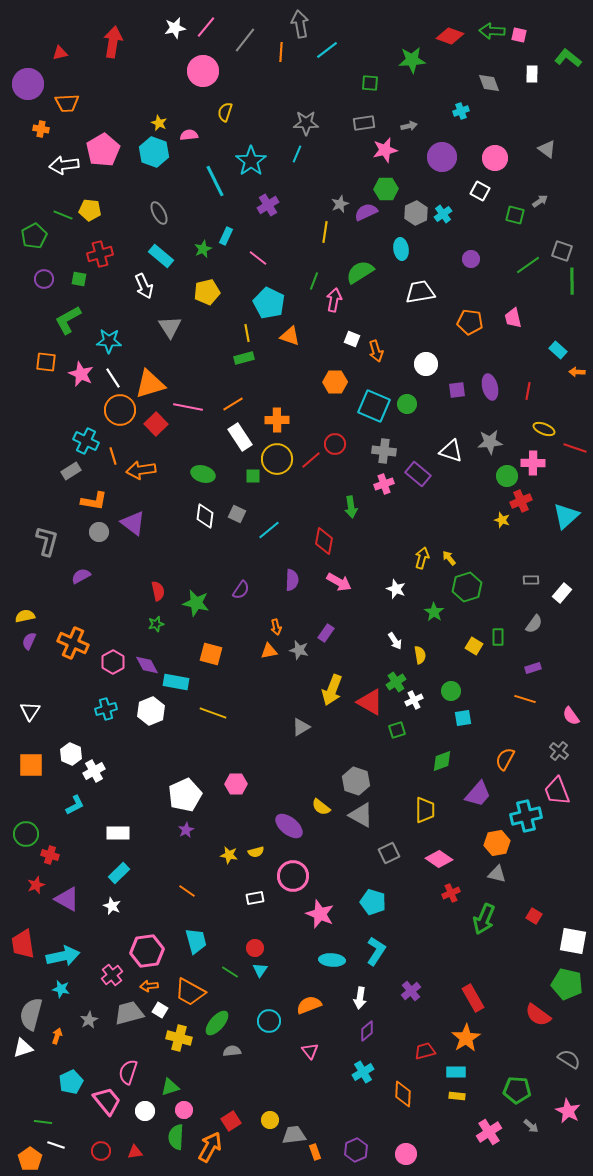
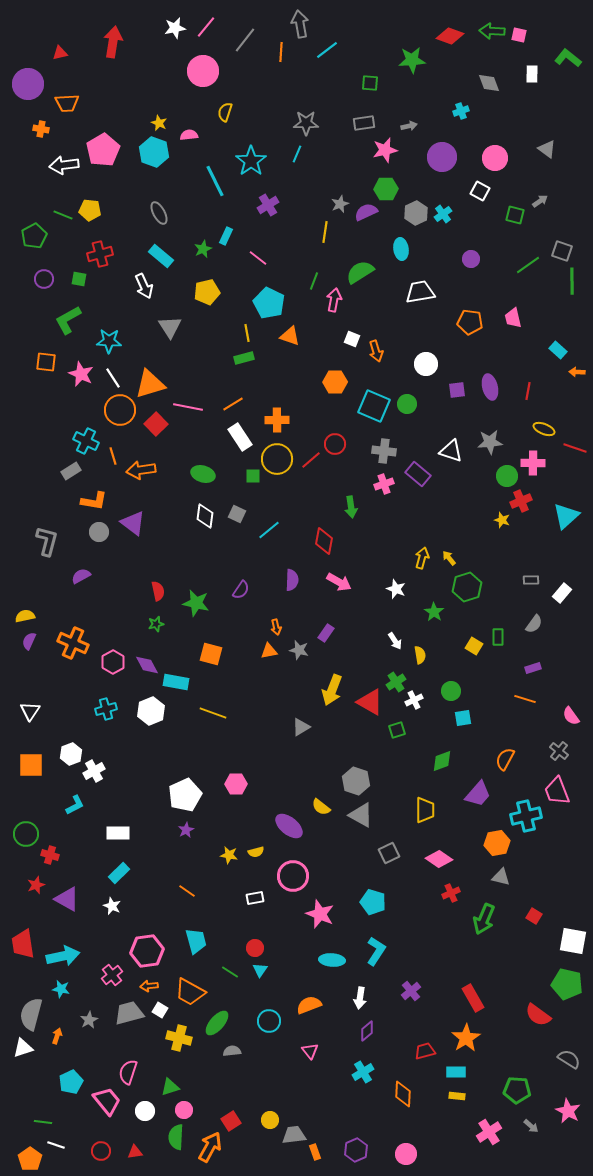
white hexagon at (71, 754): rotated 15 degrees clockwise
gray triangle at (497, 874): moved 4 px right, 3 px down
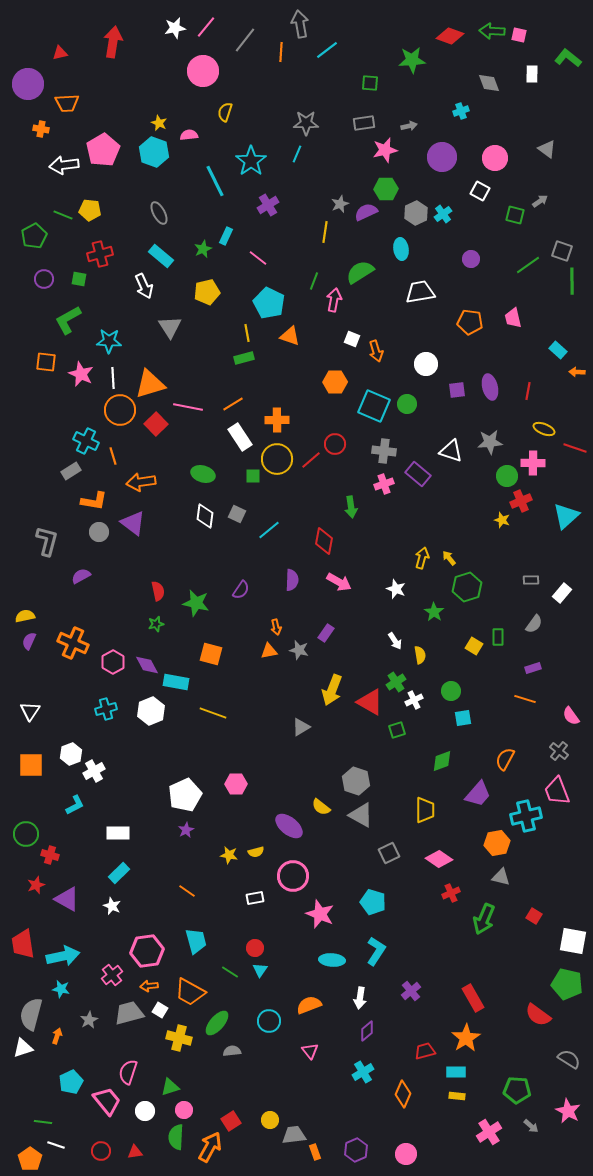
white line at (113, 378): rotated 30 degrees clockwise
orange arrow at (141, 470): moved 12 px down
orange diamond at (403, 1094): rotated 20 degrees clockwise
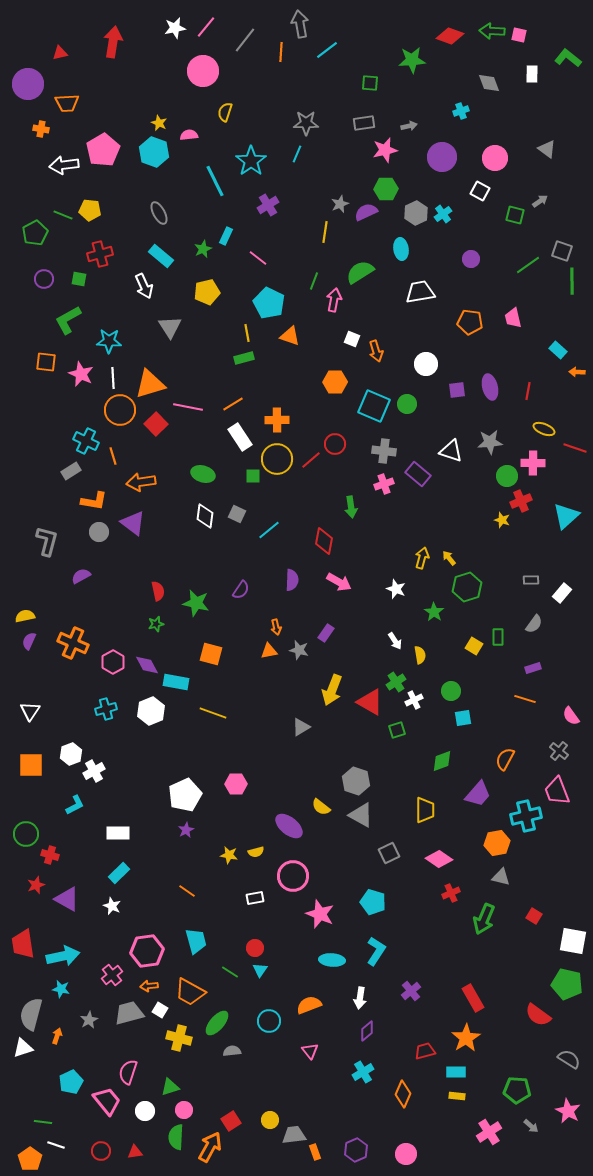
green pentagon at (34, 236): moved 1 px right, 3 px up
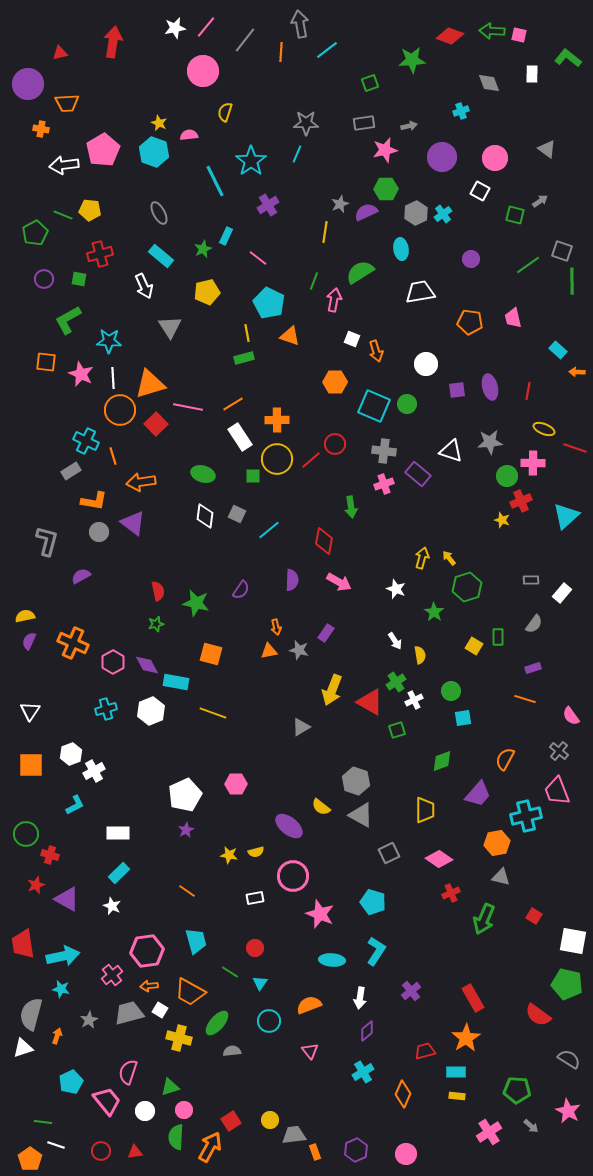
green square at (370, 83): rotated 24 degrees counterclockwise
cyan triangle at (260, 970): moved 13 px down
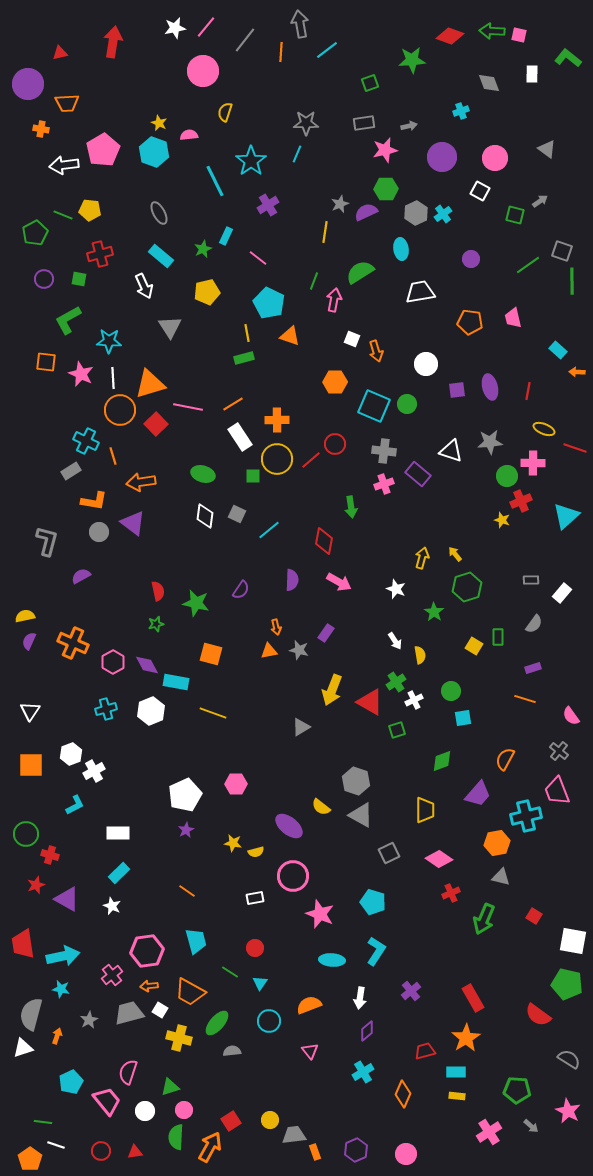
yellow arrow at (449, 558): moved 6 px right, 4 px up
yellow star at (229, 855): moved 4 px right, 12 px up
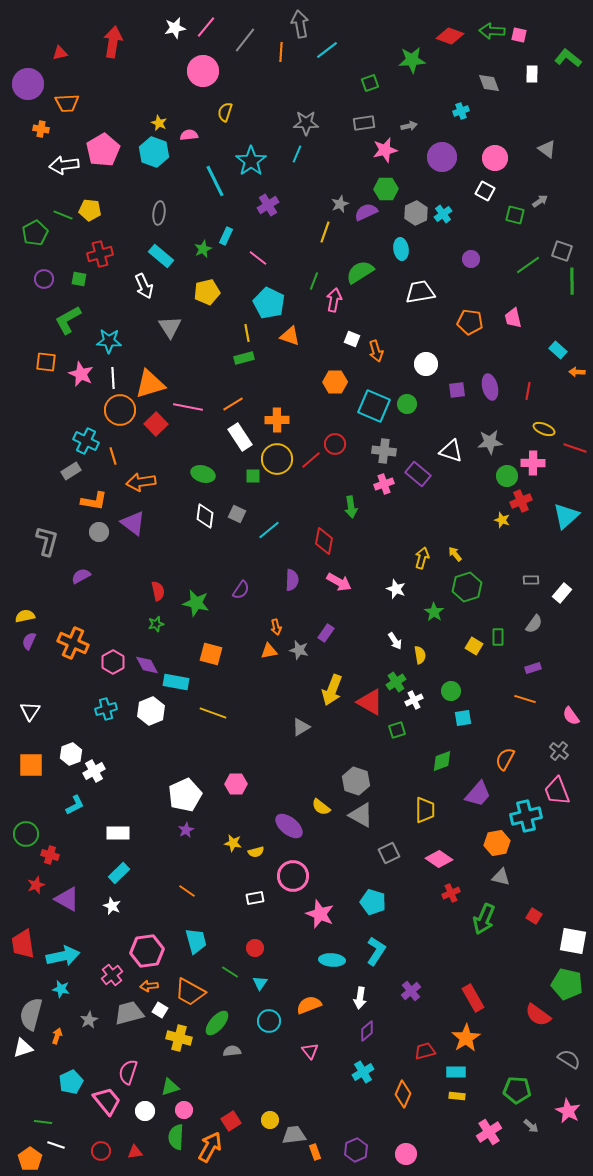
white square at (480, 191): moved 5 px right
gray ellipse at (159, 213): rotated 35 degrees clockwise
yellow line at (325, 232): rotated 10 degrees clockwise
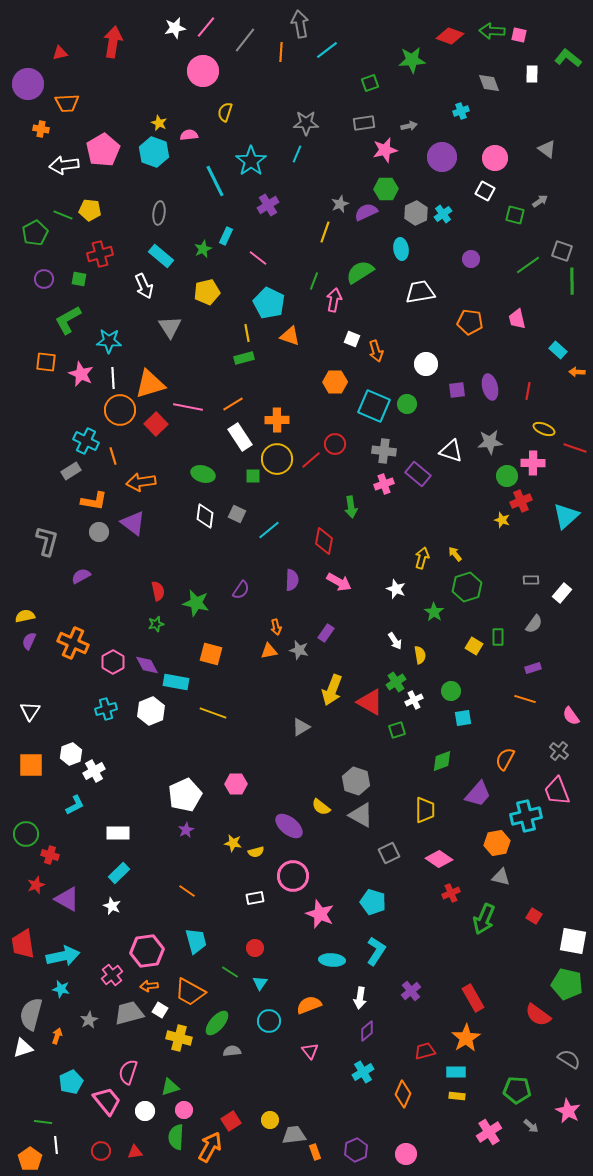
pink trapezoid at (513, 318): moved 4 px right, 1 px down
white line at (56, 1145): rotated 66 degrees clockwise
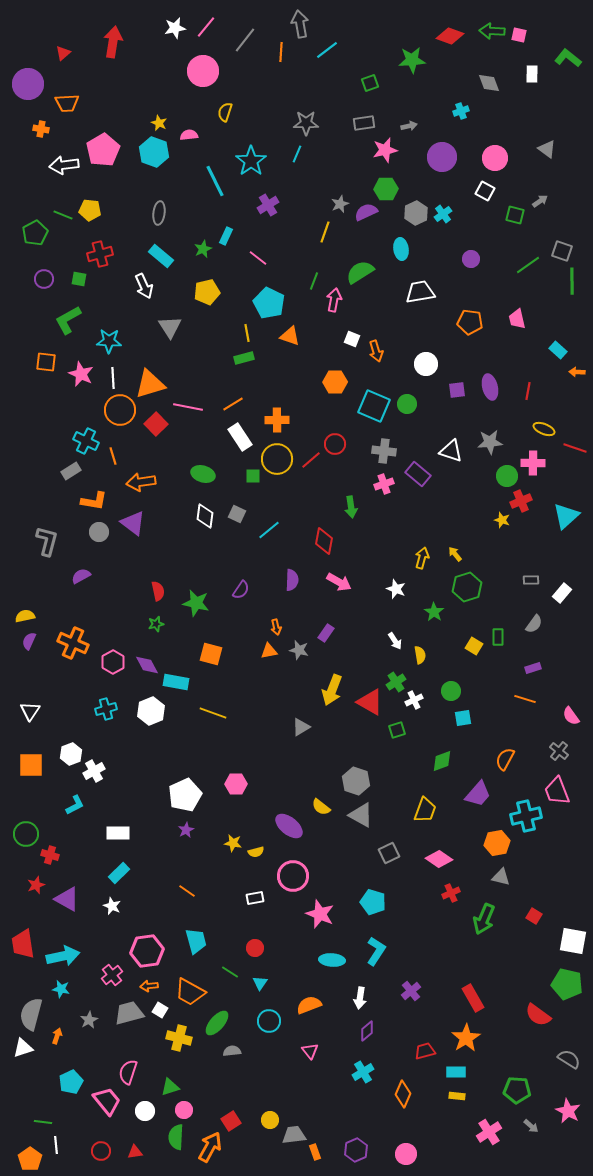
red triangle at (60, 53): moved 3 px right; rotated 28 degrees counterclockwise
yellow trapezoid at (425, 810): rotated 20 degrees clockwise
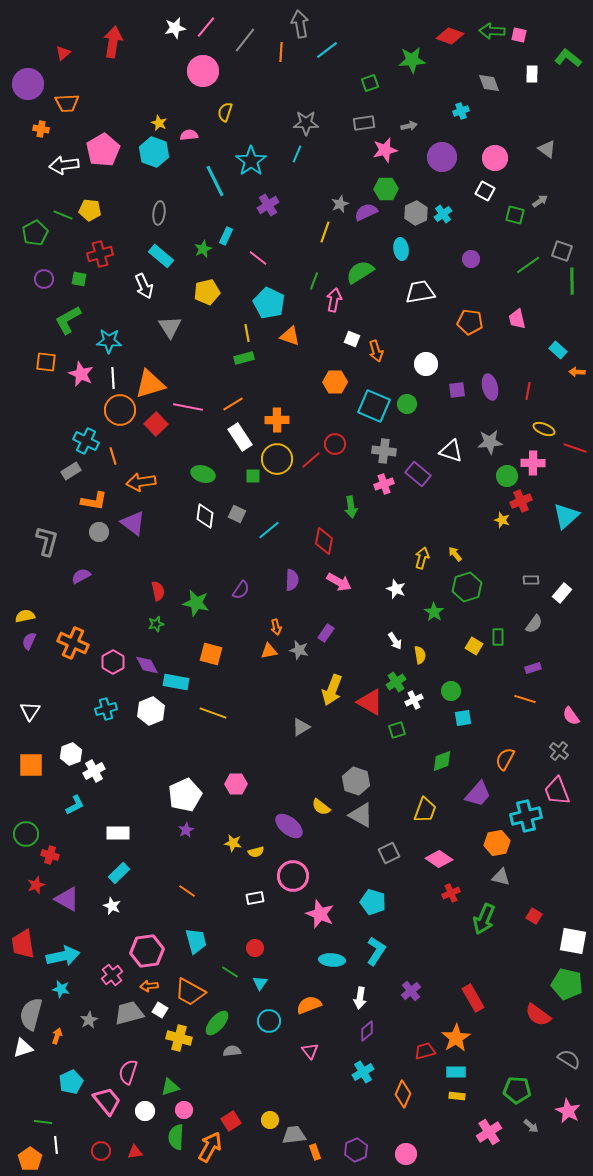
orange star at (466, 1038): moved 10 px left
